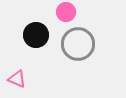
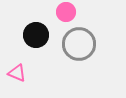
gray circle: moved 1 px right
pink triangle: moved 6 px up
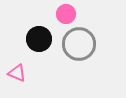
pink circle: moved 2 px down
black circle: moved 3 px right, 4 px down
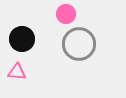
black circle: moved 17 px left
pink triangle: moved 1 px up; rotated 18 degrees counterclockwise
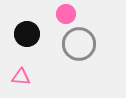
black circle: moved 5 px right, 5 px up
pink triangle: moved 4 px right, 5 px down
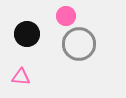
pink circle: moved 2 px down
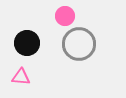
pink circle: moved 1 px left
black circle: moved 9 px down
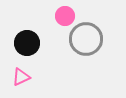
gray circle: moved 7 px right, 5 px up
pink triangle: rotated 30 degrees counterclockwise
